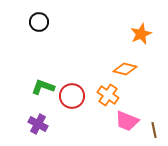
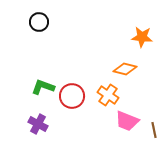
orange star: moved 1 px right, 3 px down; rotated 30 degrees clockwise
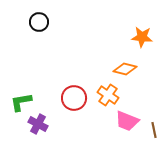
green L-shape: moved 22 px left, 15 px down; rotated 30 degrees counterclockwise
red circle: moved 2 px right, 2 px down
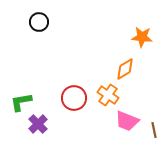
orange diamond: rotated 45 degrees counterclockwise
purple cross: rotated 18 degrees clockwise
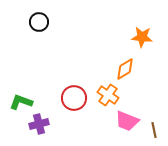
green L-shape: rotated 30 degrees clockwise
purple cross: moved 1 px right; rotated 30 degrees clockwise
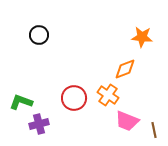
black circle: moved 13 px down
orange diamond: rotated 10 degrees clockwise
